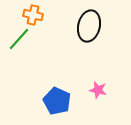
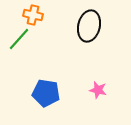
blue pentagon: moved 11 px left, 8 px up; rotated 16 degrees counterclockwise
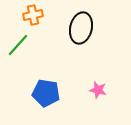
orange cross: rotated 24 degrees counterclockwise
black ellipse: moved 8 px left, 2 px down
green line: moved 1 px left, 6 px down
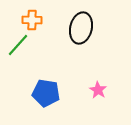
orange cross: moved 1 px left, 5 px down; rotated 12 degrees clockwise
pink star: rotated 18 degrees clockwise
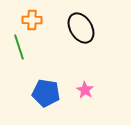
black ellipse: rotated 44 degrees counterclockwise
green line: moved 1 px right, 2 px down; rotated 60 degrees counterclockwise
pink star: moved 13 px left
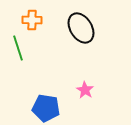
green line: moved 1 px left, 1 px down
blue pentagon: moved 15 px down
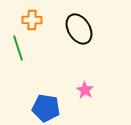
black ellipse: moved 2 px left, 1 px down
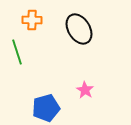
green line: moved 1 px left, 4 px down
blue pentagon: rotated 24 degrees counterclockwise
